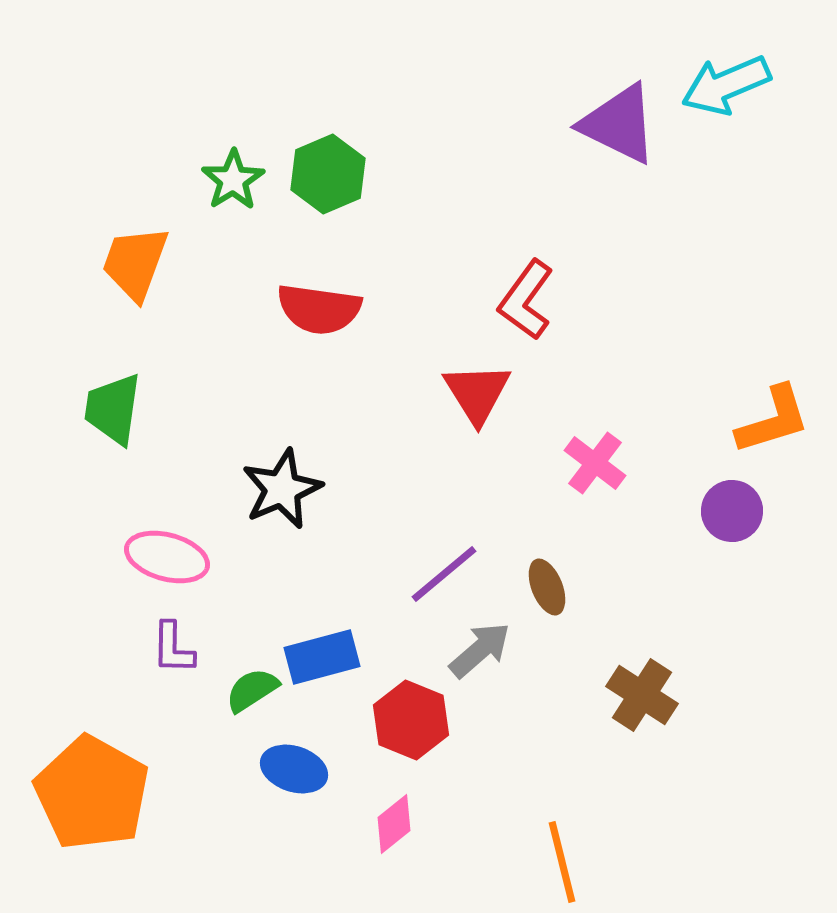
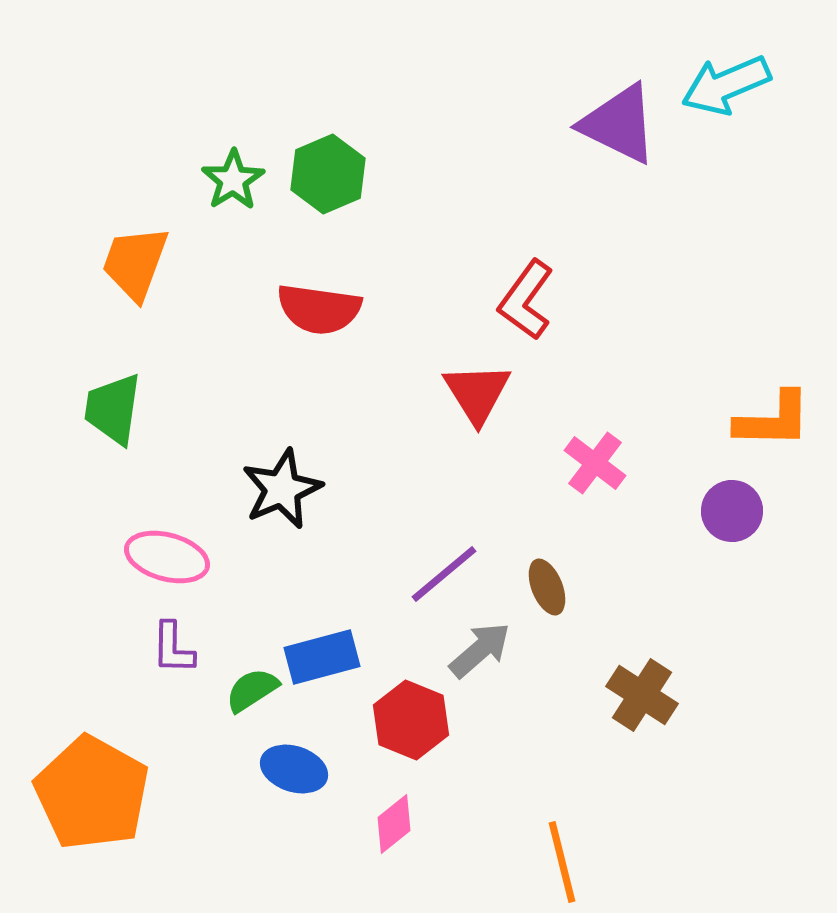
orange L-shape: rotated 18 degrees clockwise
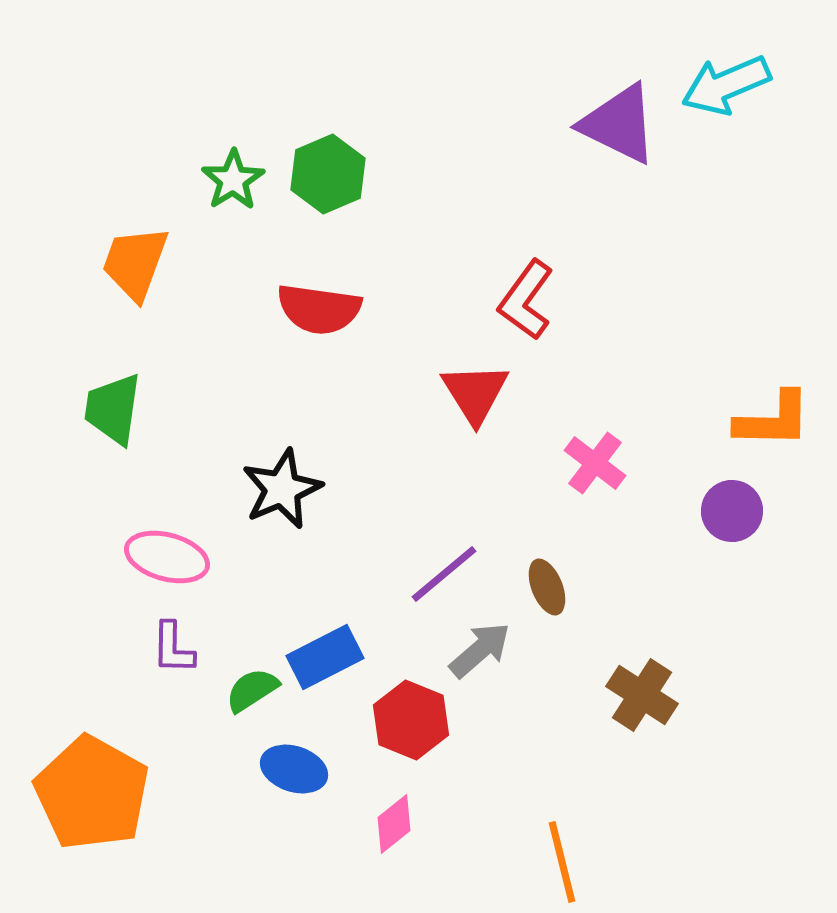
red triangle: moved 2 px left
blue rectangle: moved 3 px right; rotated 12 degrees counterclockwise
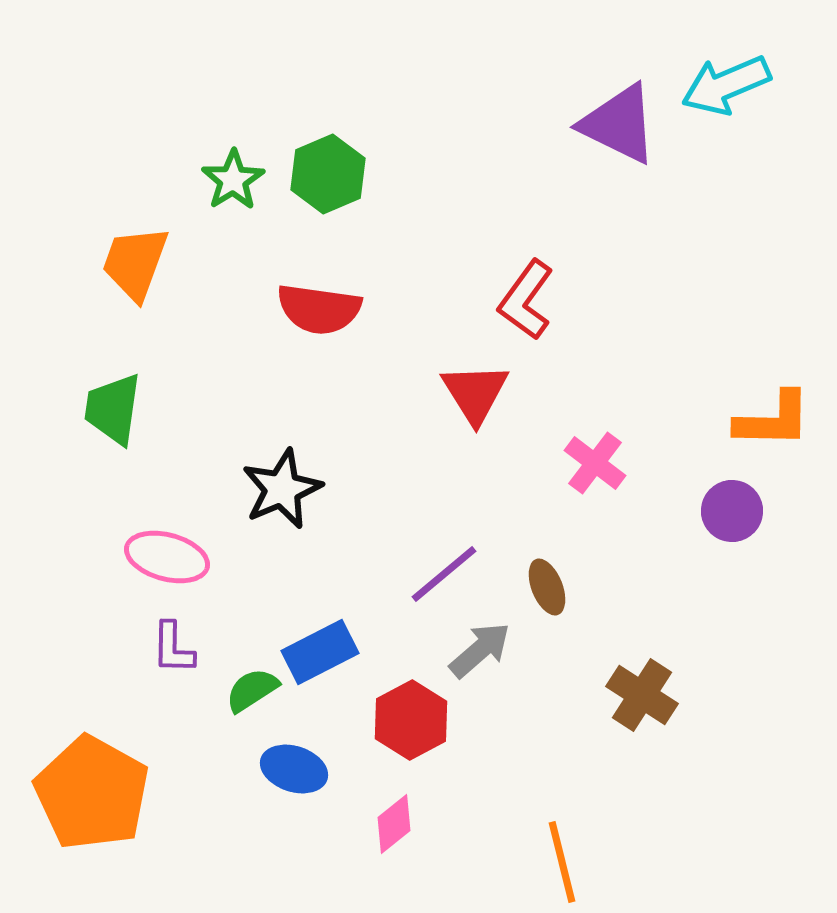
blue rectangle: moved 5 px left, 5 px up
red hexagon: rotated 10 degrees clockwise
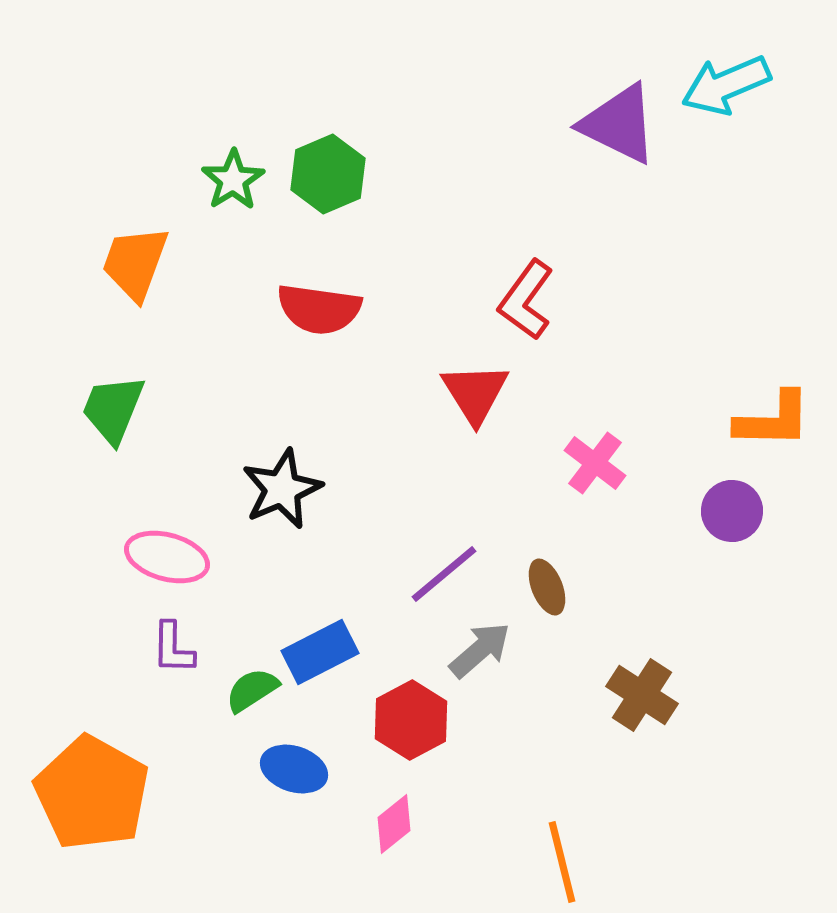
green trapezoid: rotated 14 degrees clockwise
